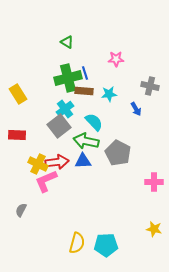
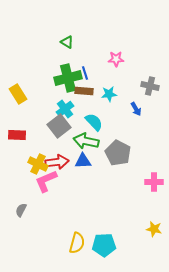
cyan pentagon: moved 2 px left
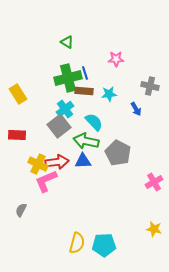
pink cross: rotated 30 degrees counterclockwise
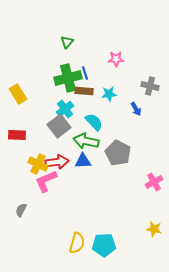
green triangle: rotated 40 degrees clockwise
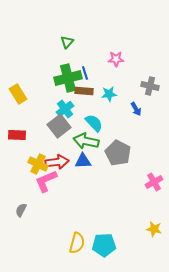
cyan semicircle: moved 1 px down
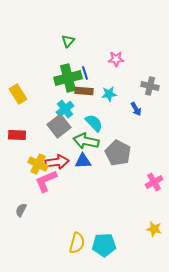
green triangle: moved 1 px right, 1 px up
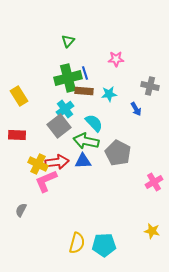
yellow rectangle: moved 1 px right, 2 px down
yellow star: moved 2 px left, 2 px down
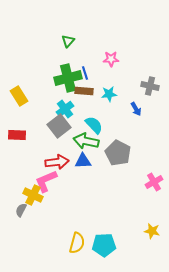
pink star: moved 5 px left
cyan semicircle: moved 2 px down
yellow cross: moved 5 px left, 31 px down
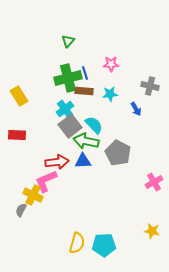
pink star: moved 5 px down
cyan star: moved 1 px right
gray square: moved 11 px right
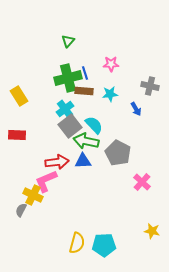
pink cross: moved 12 px left; rotated 18 degrees counterclockwise
